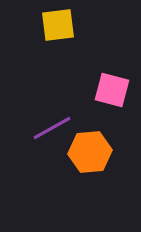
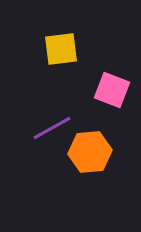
yellow square: moved 3 px right, 24 px down
pink square: rotated 6 degrees clockwise
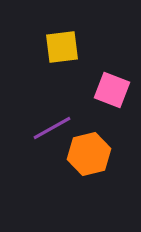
yellow square: moved 1 px right, 2 px up
orange hexagon: moved 1 px left, 2 px down; rotated 9 degrees counterclockwise
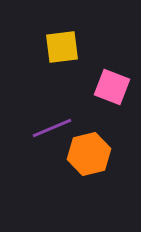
pink square: moved 3 px up
purple line: rotated 6 degrees clockwise
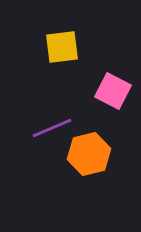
pink square: moved 1 px right, 4 px down; rotated 6 degrees clockwise
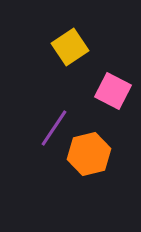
yellow square: moved 8 px right; rotated 27 degrees counterclockwise
purple line: moved 2 px right; rotated 33 degrees counterclockwise
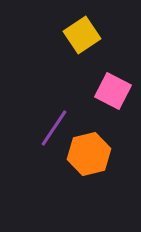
yellow square: moved 12 px right, 12 px up
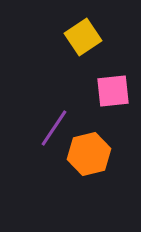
yellow square: moved 1 px right, 2 px down
pink square: rotated 33 degrees counterclockwise
